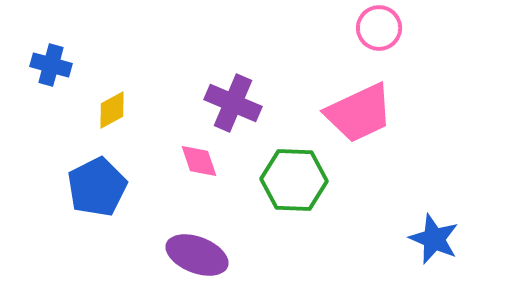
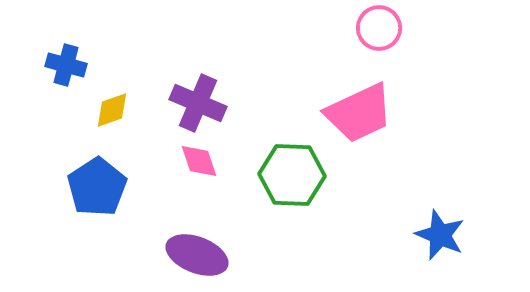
blue cross: moved 15 px right
purple cross: moved 35 px left
yellow diamond: rotated 9 degrees clockwise
green hexagon: moved 2 px left, 5 px up
blue pentagon: rotated 6 degrees counterclockwise
blue star: moved 6 px right, 4 px up
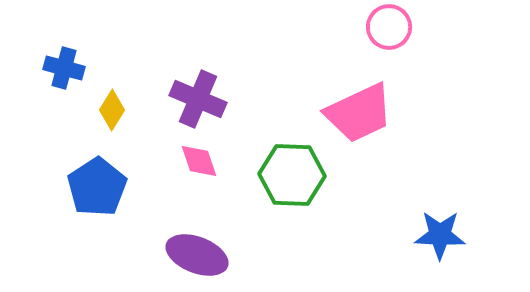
pink circle: moved 10 px right, 1 px up
blue cross: moved 2 px left, 3 px down
purple cross: moved 4 px up
yellow diamond: rotated 39 degrees counterclockwise
blue star: rotated 21 degrees counterclockwise
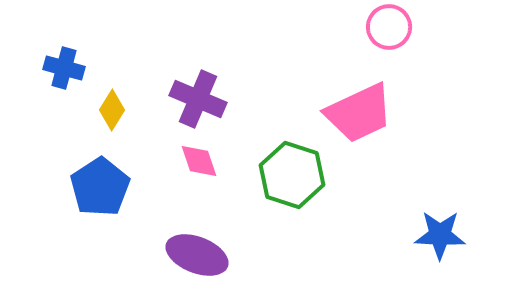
green hexagon: rotated 16 degrees clockwise
blue pentagon: moved 3 px right
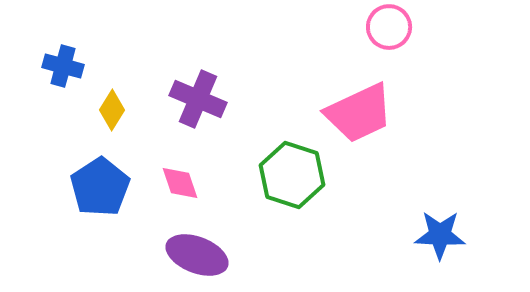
blue cross: moved 1 px left, 2 px up
pink diamond: moved 19 px left, 22 px down
